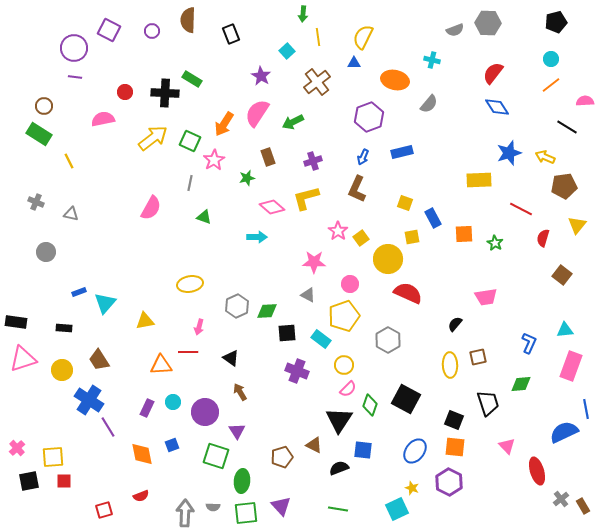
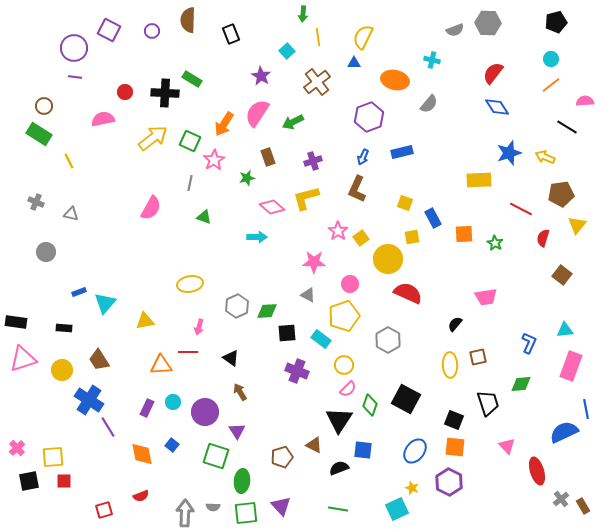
brown pentagon at (564, 186): moved 3 px left, 8 px down
blue square at (172, 445): rotated 32 degrees counterclockwise
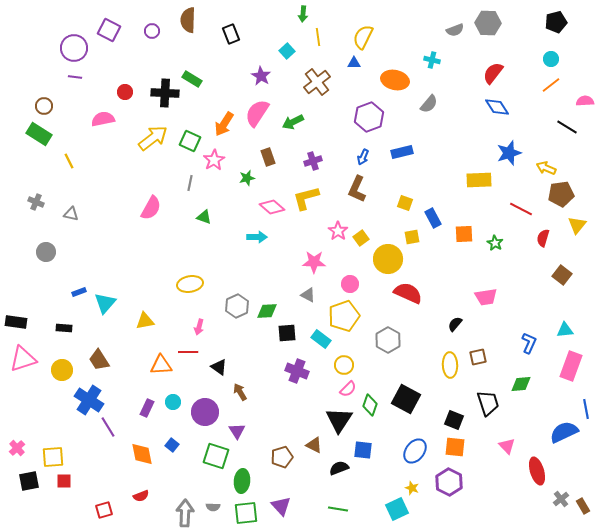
yellow arrow at (545, 157): moved 1 px right, 11 px down
black triangle at (231, 358): moved 12 px left, 9 px down
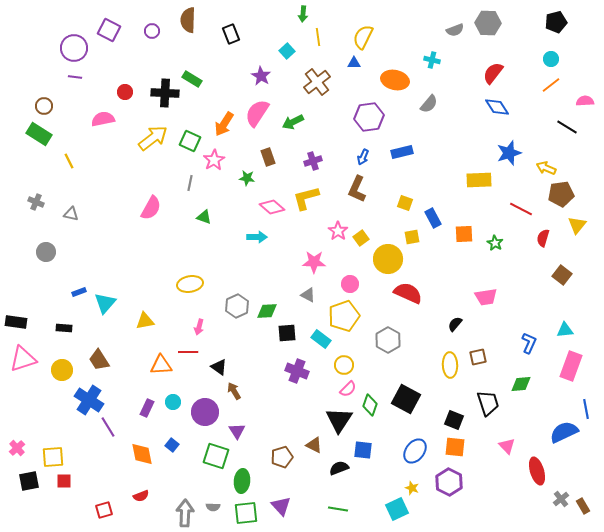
purple hexagon at (369, 117): rotated 12 degrees clockwise
green star at (247, 178): rotated 21 degrees clockwise
brown arrow at (240, 392): moved 6 px left, 1 px up
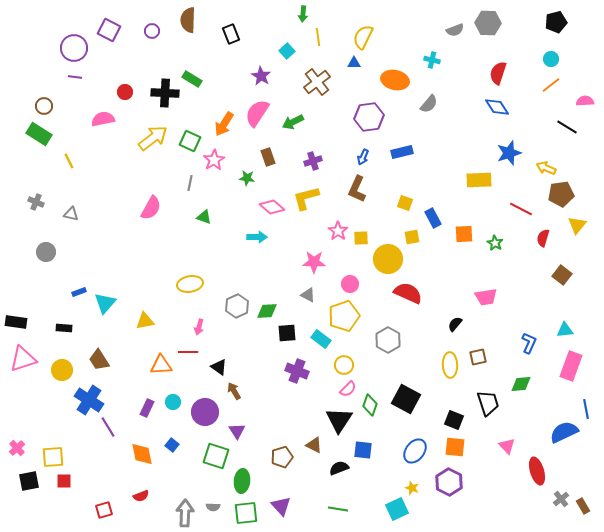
red semicircle at (493, 73): moved 5 px right; rotated 20 degrees counterclockwise
yellow square at (361, 238): rotated 35 degrees clockwise
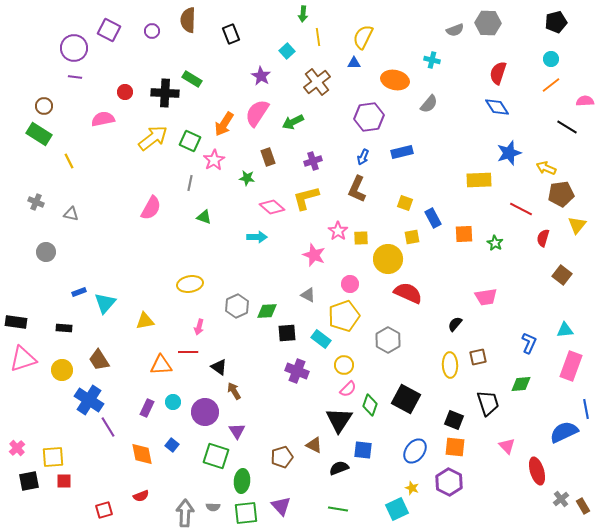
pink star at (314, 262): moved 7 px up; rotated 20 degrees clockwise
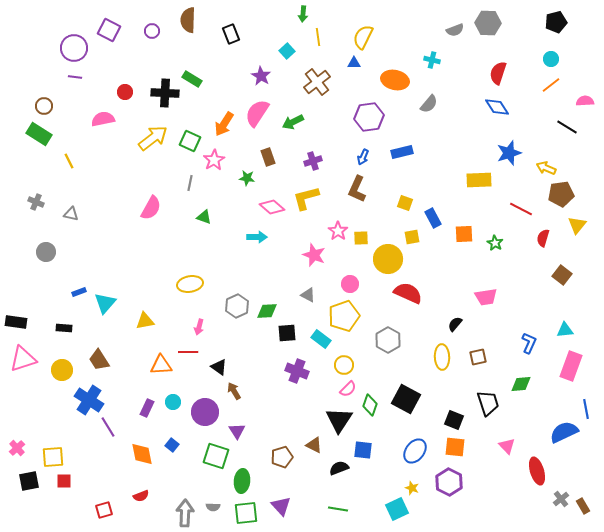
yellow ellipse at (450, 365): moved 8 px left, 8 px up
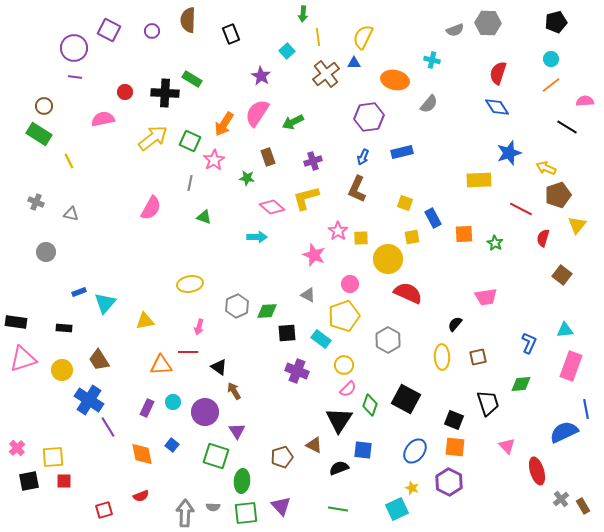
brown cross at (317, 82): moved 9 px right, 8 px up
brown pentagon at (561, 194): moved 3 px left, 1 px down; rotated 10 degrees counterclockwise
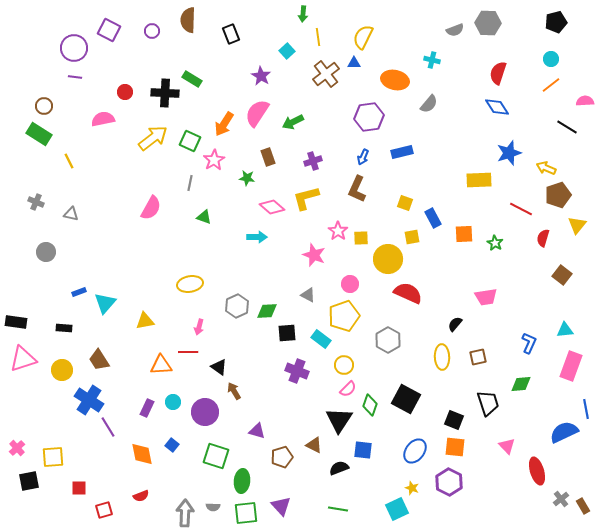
purple triangle at (237, 431): moved 20 px right; rotated 42 degrees counterclockwise
red square at (64, 481): moved 15 px right, 7 px down
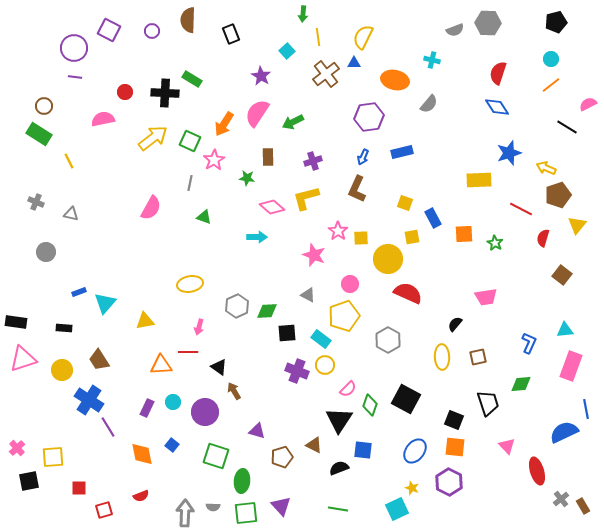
pink semicircle at (585, 101): moved 3 px right, 3 px down; rotated 24 degrees counterclockwise
brown rectangle at (268, 157): rotated 18 degrees clockwise
yellow circle at (344, 365): moved 19 px left
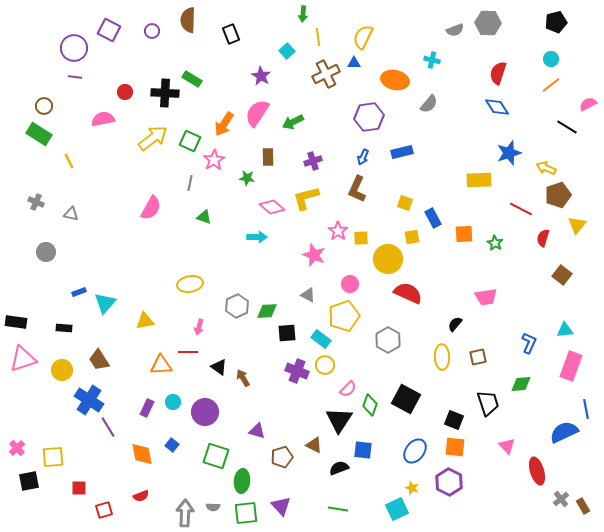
brown cross at (326, 74): rotated 12 degrees clockwise
brown arrow at (234, 391): moved 9 px right, 13 px up
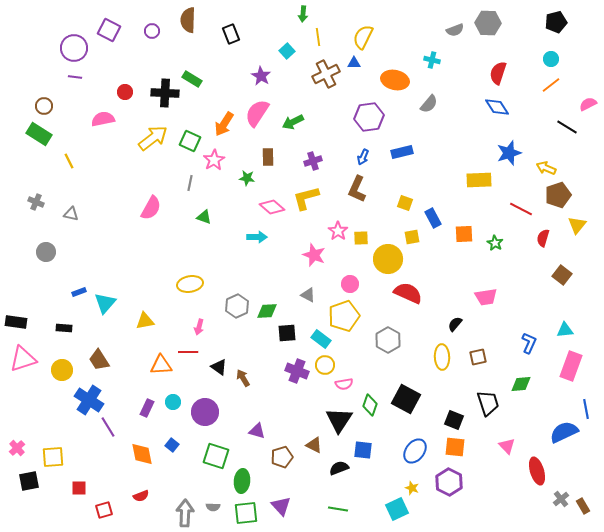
pink semicircle at (348, 389): moved 4 px left, 5 px up; rotated 36 degrees clockwise
